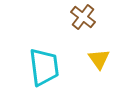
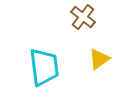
yellow triangle: rotated 30 degrees clockwise
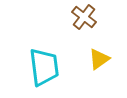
brown cross: moved 1 px right
